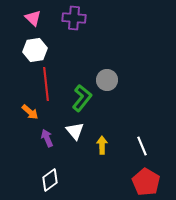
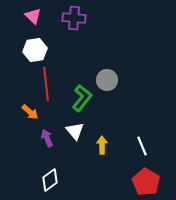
pink triangle: moved 2 px up
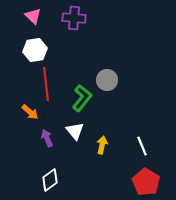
yellow arrow: rotated 12 degrees clockwise
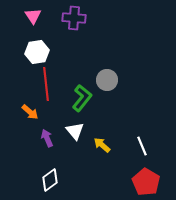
pink triangle: rotated 12 degrees clockwise
white hexagon: moved 2 px right, 2 px down
yellow arrow: rotated 60 degrees counterclockwise
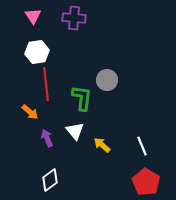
green L-shape: rotated 32 degrees counterclockwise
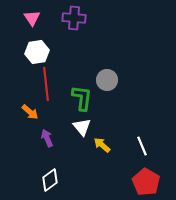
pink triangle: moved 1 px left, 2 px down
white triangle: moved 7 px right, 4 px up
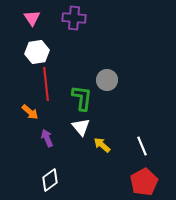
white triangle: moved 1 px left
red pentagon: moved 2 px left; rotated 12 degrees clockwise
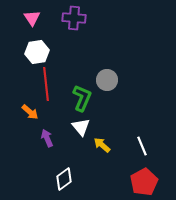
green L-shape: rotated 16 degrees clockwise
white diamond: moved 14 px right, 1 px up
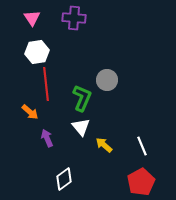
yellow arrow: moved 2 px right
red pentagon: moved 3 px left
